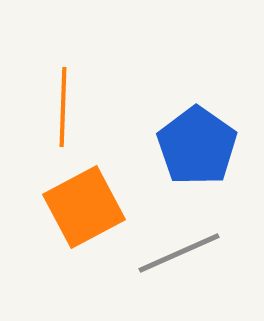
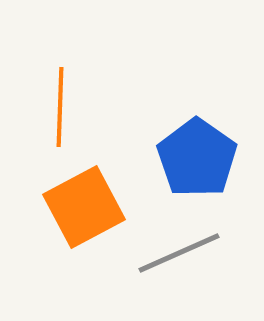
orange line: moved 3 px left
blue pentagon: moved 12 px down
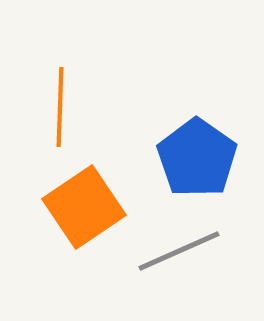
orange square: rotated 6 degrees counterclockwise
gray line: moved 2 px up
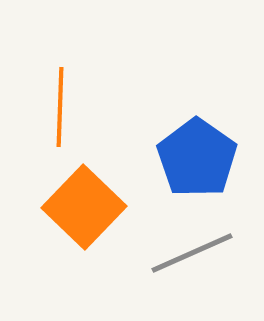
orange square: rotated 12 degrees counterclockwise
gray line: moved 13 px right, 2 px down
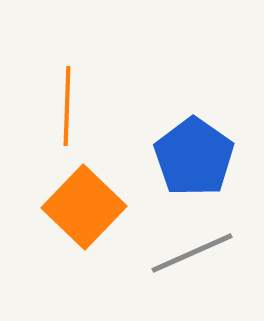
orange line: moved 7 px right, 1 px up
blue pentagon: moved 3 px left, 1 px up
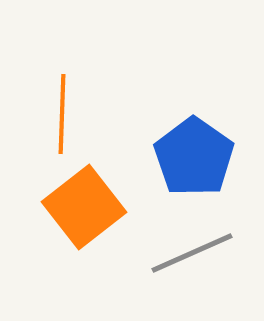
orange line: moved 5 px left, 8 px down
orange square: rotated 8 degrees clockwise
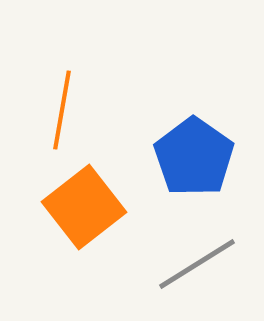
orange line: moved 4 px up; rotated 8 degrees clockwise
gray line: moved 5 px right, 11 px down; rotated 8 degrees counterclockwise
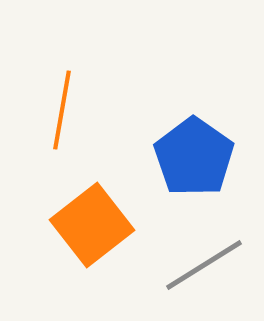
orange square: moved 8 px right, 18 px down
gray line: moved 7 px right, 1 px down
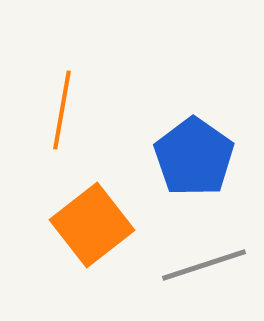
gray line: rotated 14 degrees clockwise
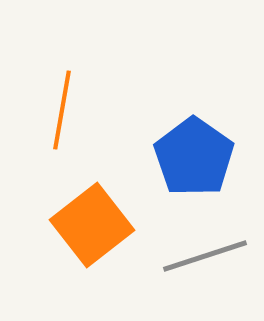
gray line: moved 1 px right, 9 px up
